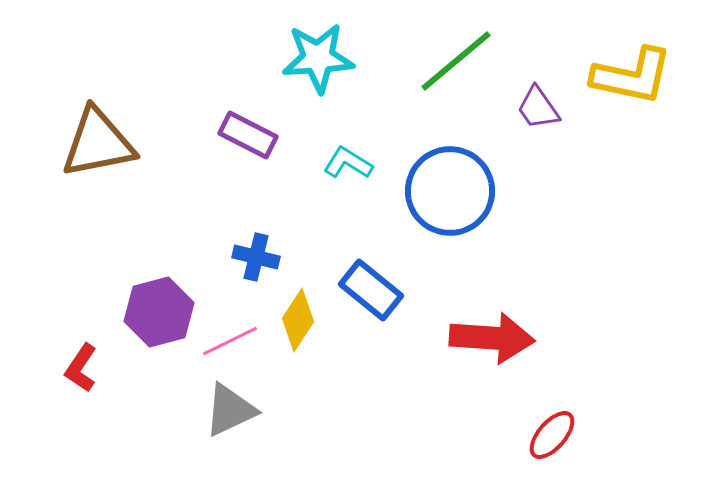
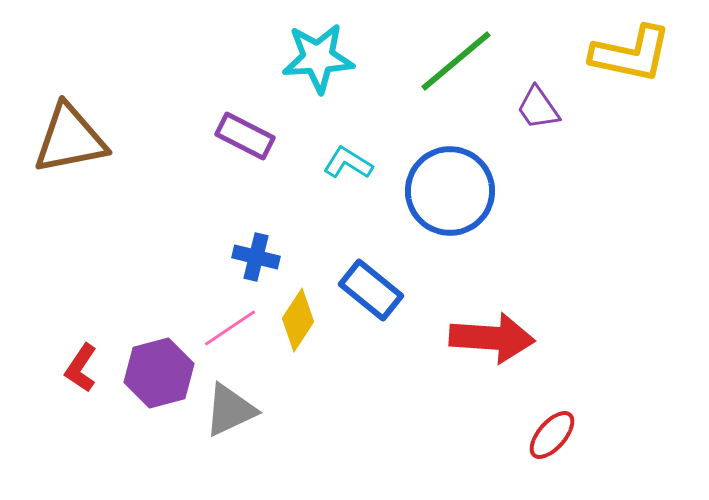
yellow L-shape: moved 1 px left, 22 px up
purple rectangle: moved 3 px left, 1 px down
brown triangle: moved 28 px left, 4 px up
purple hexagon: moved 61 px down
pink line: moved 13 px up; rotated 8 degrees counterclockwise
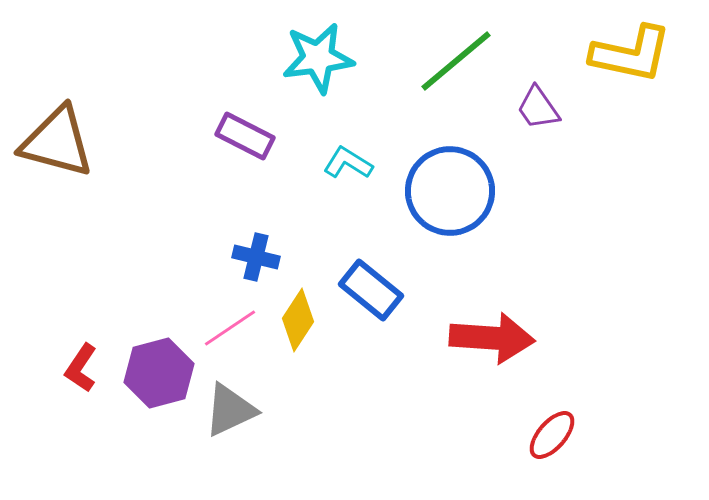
cyan star: rotated 4 degrees counterclockwise
brown triangle: moved 13 px left, 3 px down; rotated 26 degrees clockwise
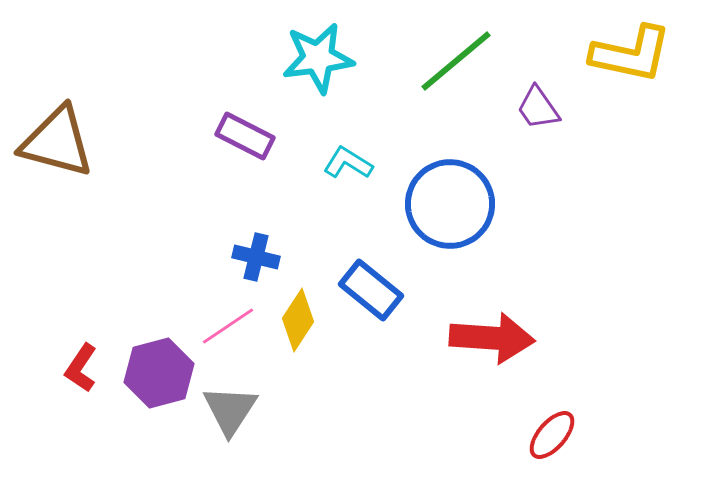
blue circle: moved 13 px down
pink line: moved 2 px left, 2 px up
gray triangle: rotated 32 degrees counterclockwise
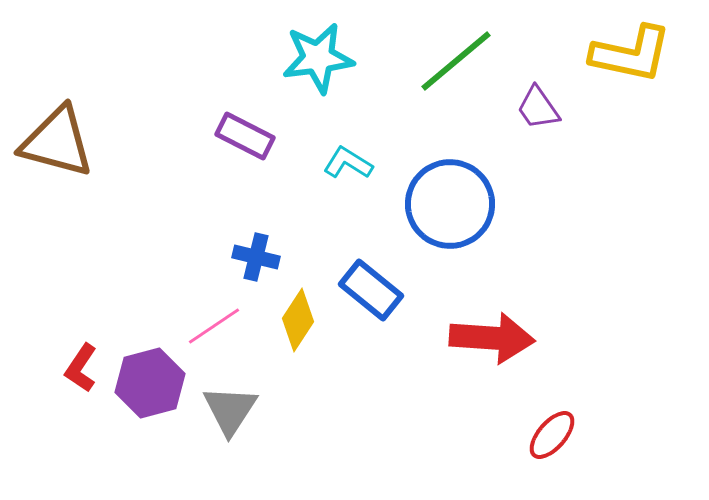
pink line: moved 14 px left
purple hexagon: moved 9 px left, 10 px down
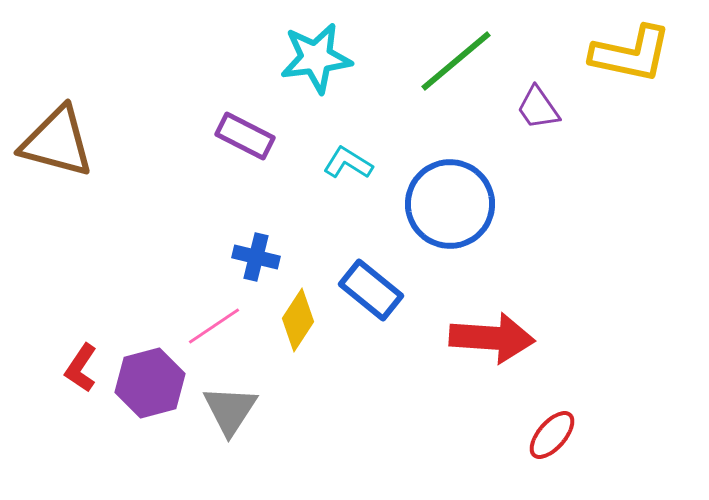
cyan star: moved 2 px left
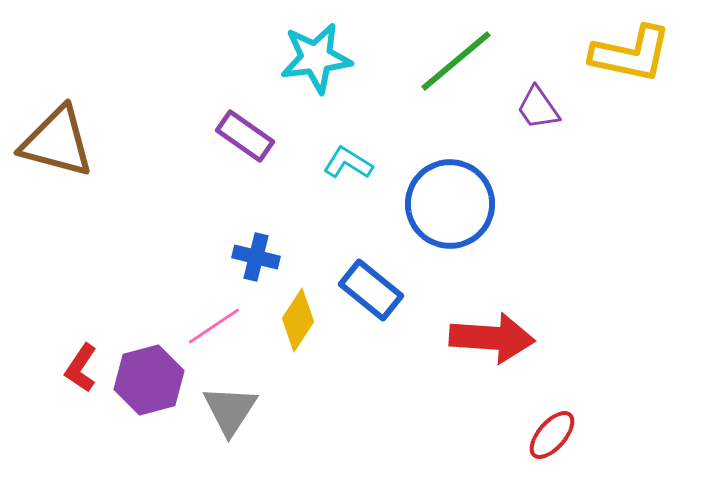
purple rectangle: rotated 8 degrees clockwise
purple hexagon: moved 1 px left, 3 px up
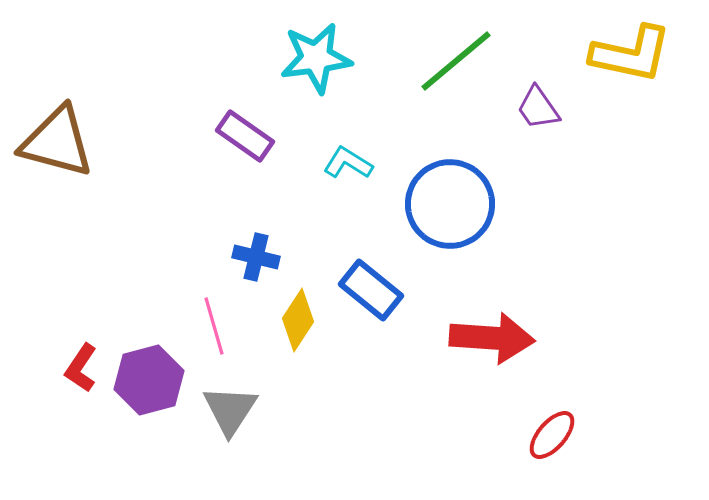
pink line: rotated 72 degrees counterclockwise
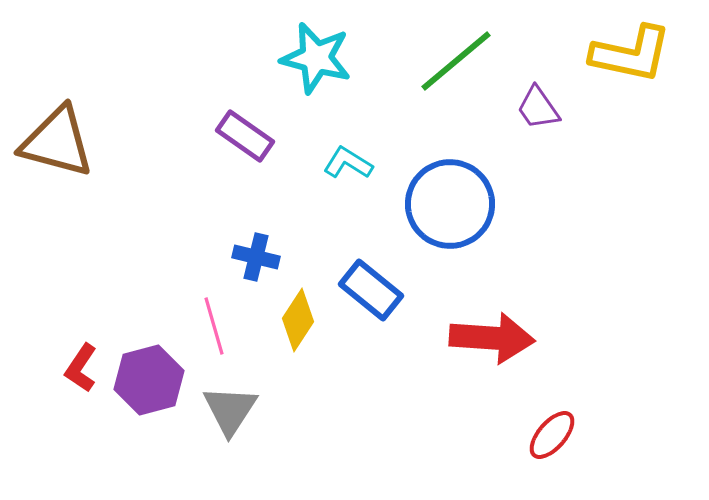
cyan star: rotated 22 degrees clockwise
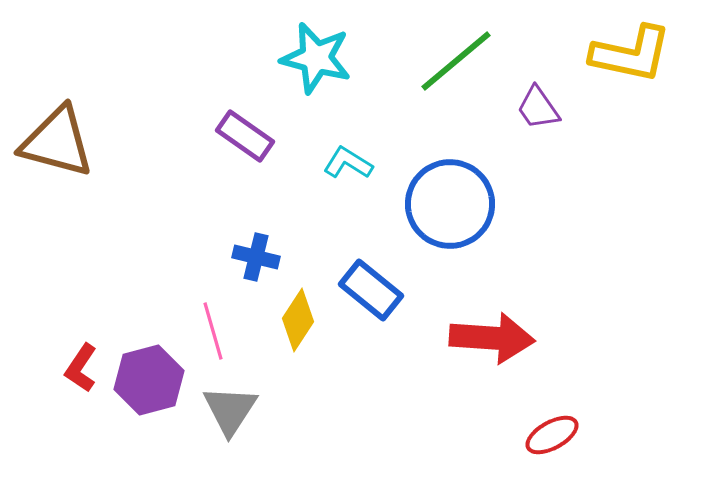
pink line: moved 1 px left, 5 px down
red ellipse: rotated 20 degrees clockwise
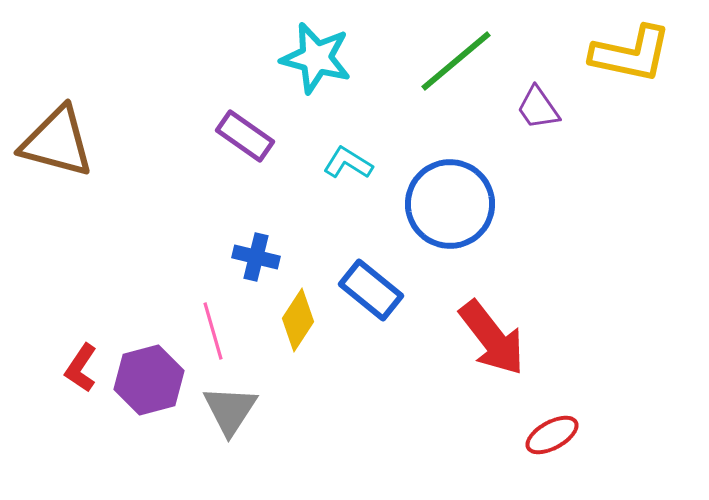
red arrow: rotated 48 degrees clockwise
